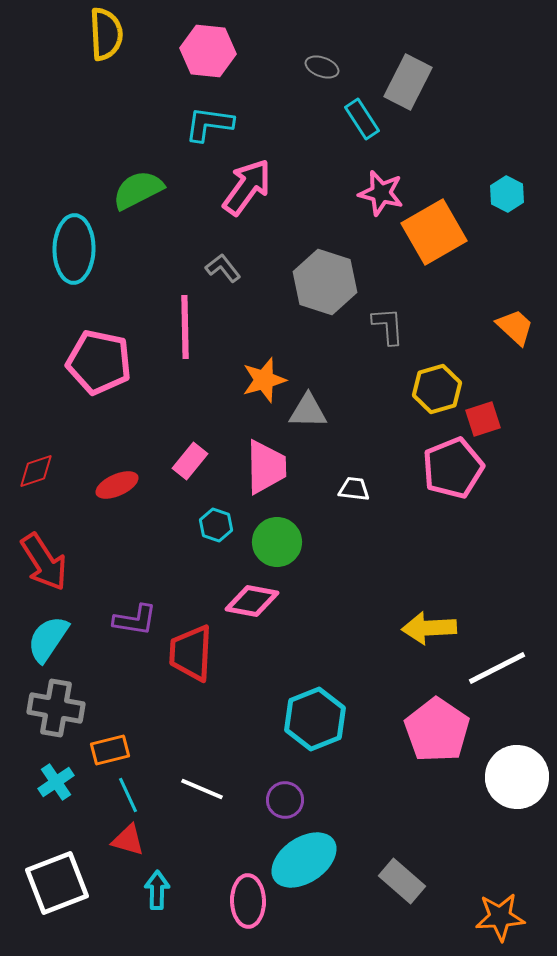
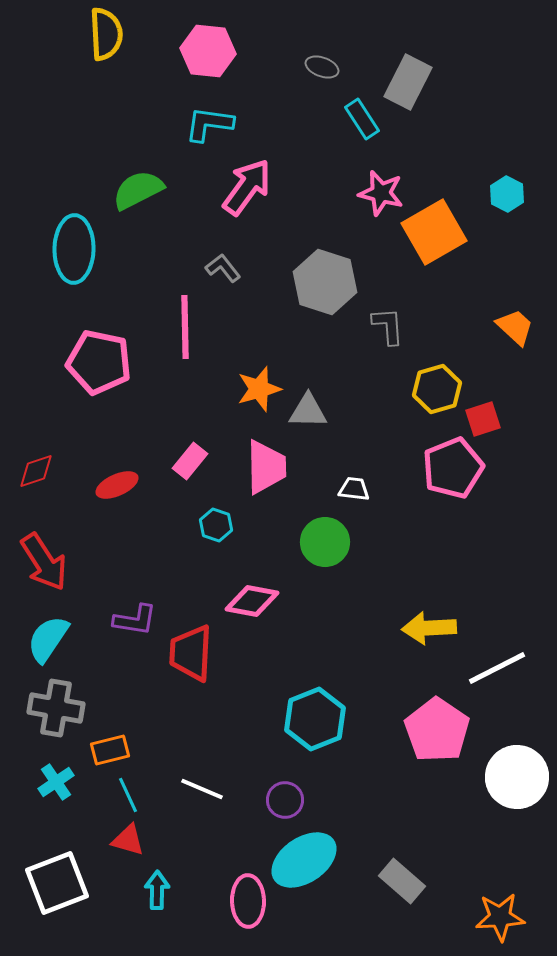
orange star at (264, 380): moved 5 px left, 9 px down
green circle at (277, 542): moved 48 px right
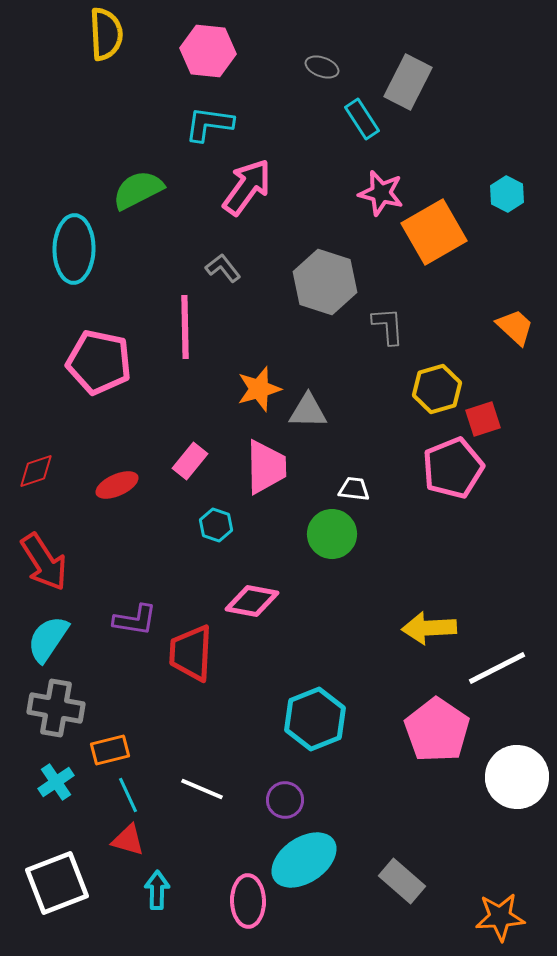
green circle at (325, 542): moved 7 px right, 8 px up
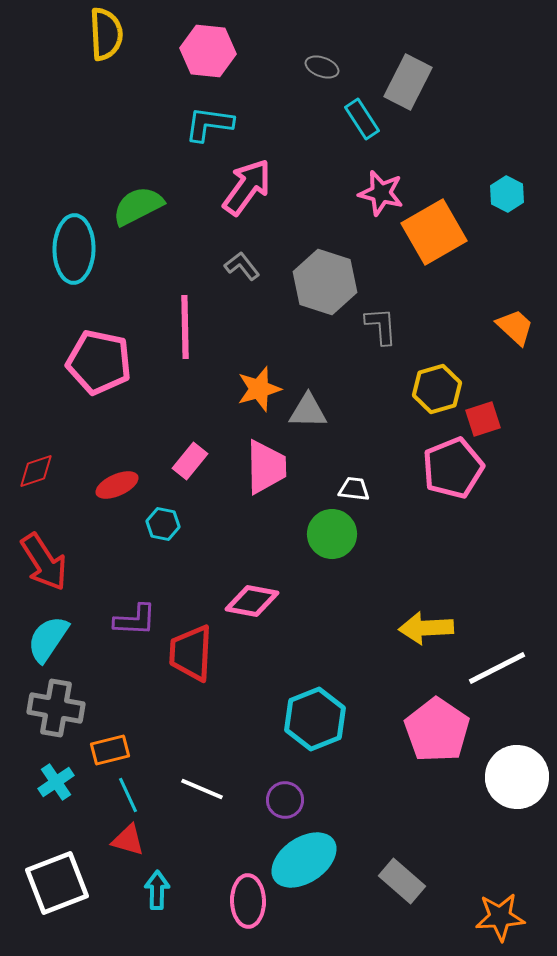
green semicircle at (138, 190): moved 16 px down
gray L-shape at (223, 268): moved 19 px right, 2 px up
gray L-shape at (388, 326): moved 7 px left
cyan hexagon at (216, 525): moved 53 px left, 1 px up; rotated 8 degrees counterclockwise
purple L-shape at (135, 620): rotated 6 degrees counterclockwise
yellow arrow at (429, 628): moved 3 px left
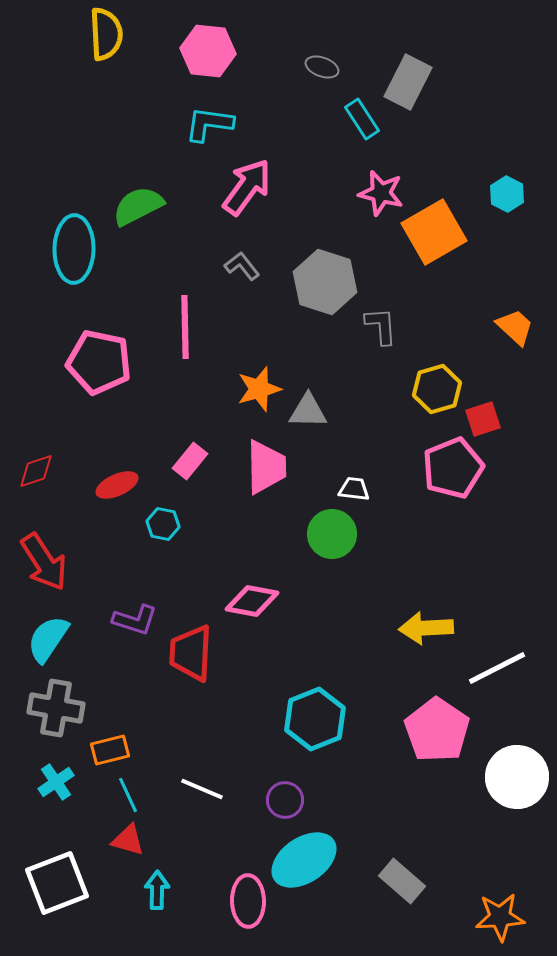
purple L-shape at (135, 620): rotated 15 degrees clockwise
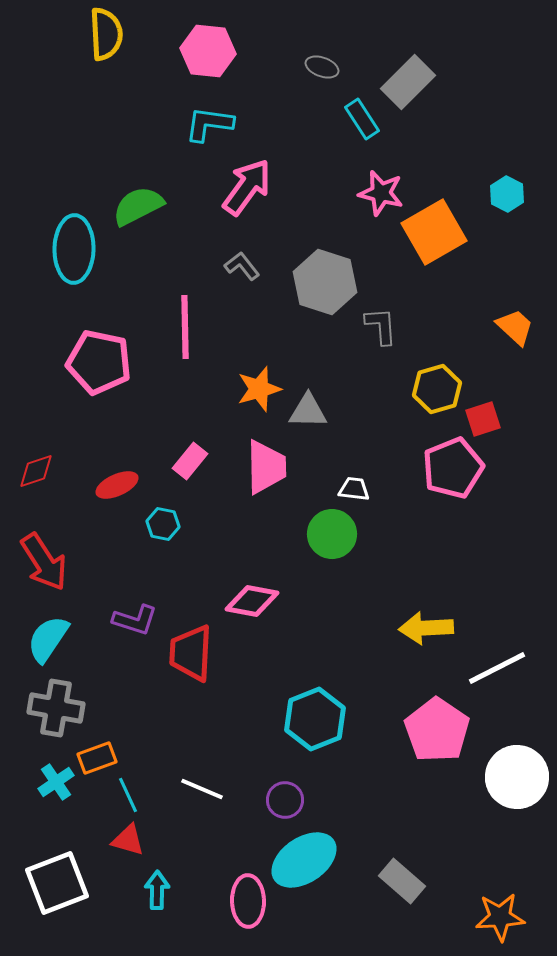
gray rectangle at (408, 82): rotated 18 degrees clockwise
orange rectangle at (110, 750): moved 13 px left, 8 px down; rotated 6 degrees counterclockwise
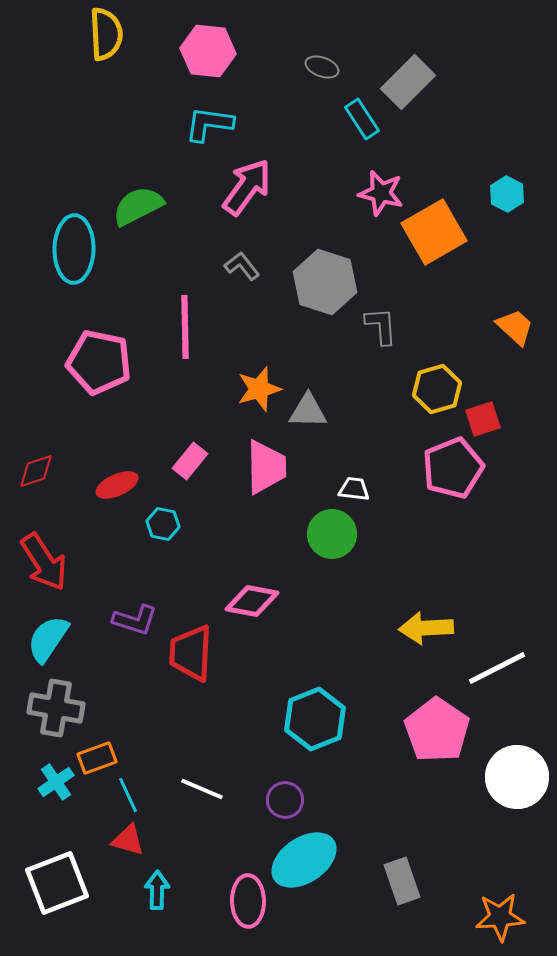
gray rectangle at (402, 881): rotated 30 degrees clockwise
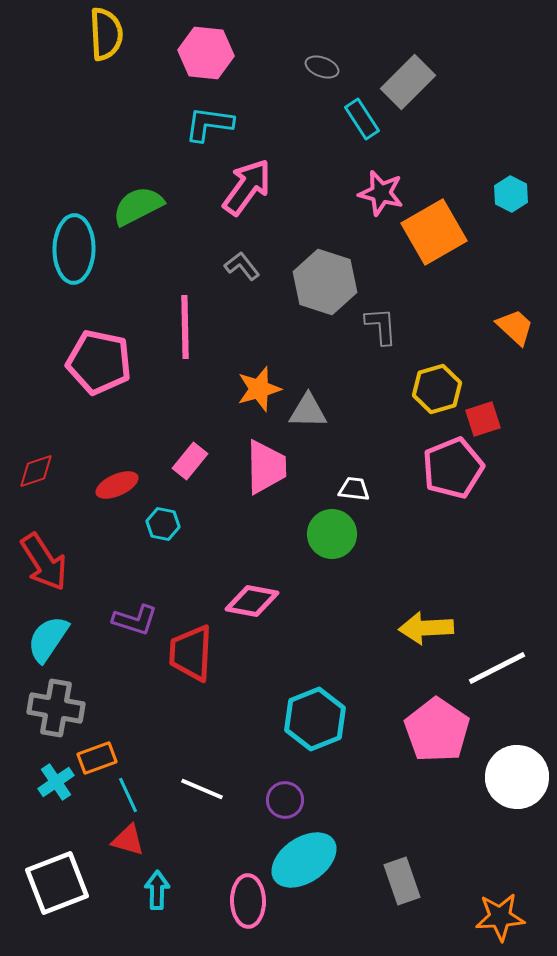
pink hexagon at (208, 51): moved 2 px left, 2 px down
cyan hexagon at (507, 194): moved 4 px right
